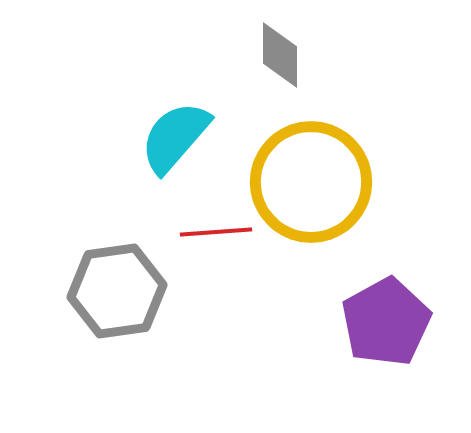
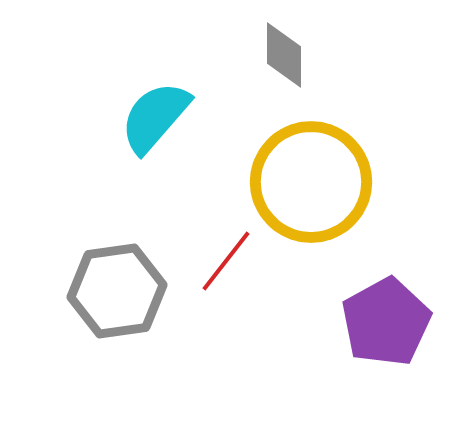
gray diamond: moved 4 px right
cyan semicircle: moved 20 px left, 20 px up
red line: moved 10 px right, 29 px down; rotated 48 degrees counterclockwise
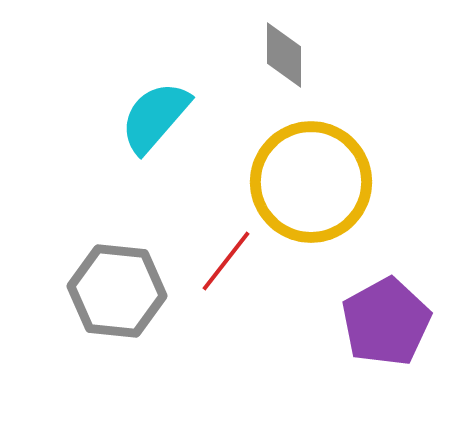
gray hexagon: rotated 14 degrees clockwise
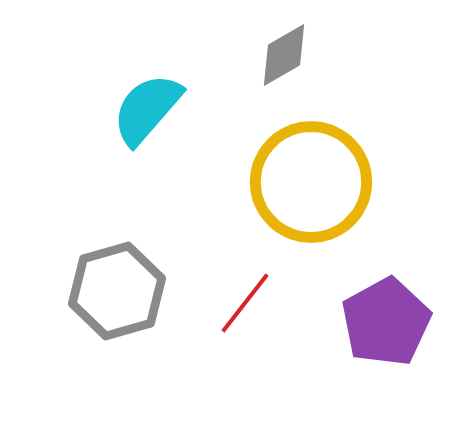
gray diamond: rotated 60 degrees clockwise
cyan semicircle: moved 8 px left, 8 px up
red line: moved 19 px right, 42 px down
gray hexagon: rotated 22 degrees counterclockwise
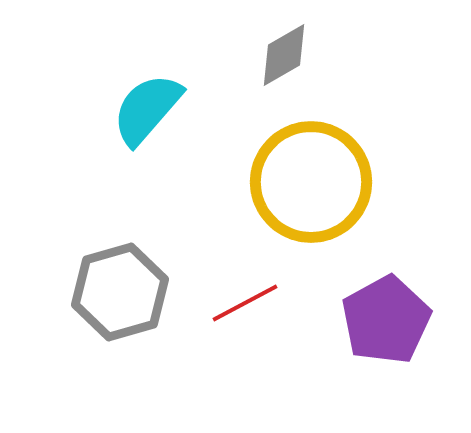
gray hexagon: moved 3 px right, 1 px down
red line: rotated 24 degrees clockwise
purple pentagon: moved 2 px up
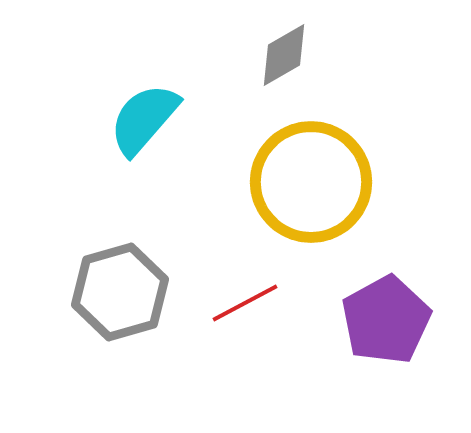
cyan semicircle: moved 3 px left, 10 px down
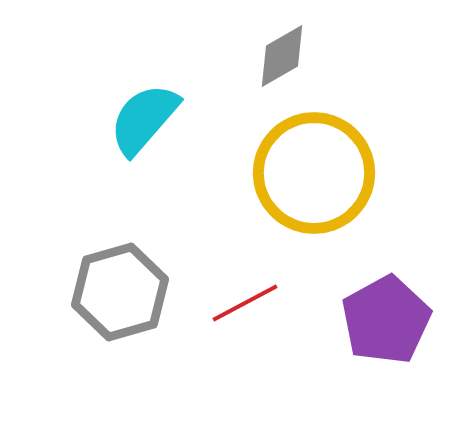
gray diamond: moved 2 px left, 1 px down
yellow circle: moved 3 px right, 9 px up
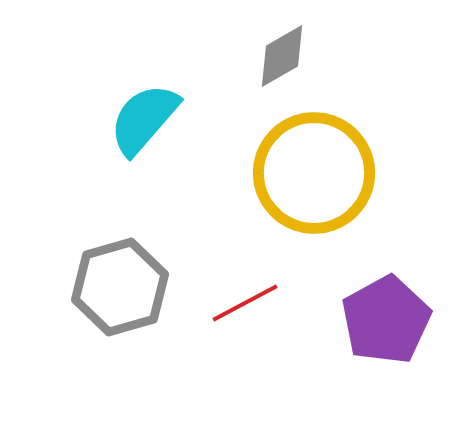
gray hexagon: moved 5 px up
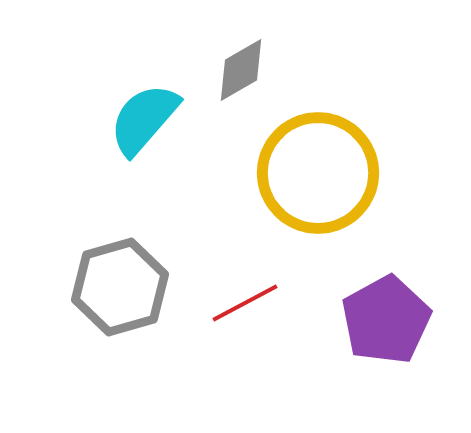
gray diamond: moved 41 px left, 14 px down
yellow circle: moved 4 px right
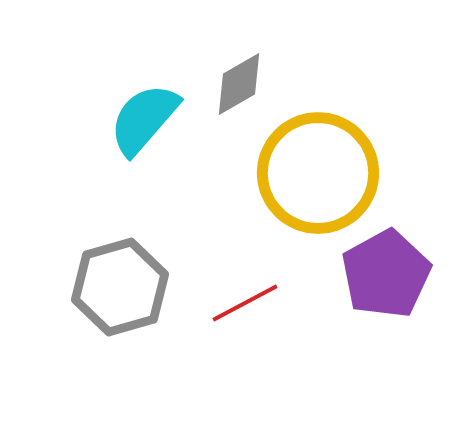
gray diamond: moved 2 px left, 14 px down
purple pentagon: moved 46 px up
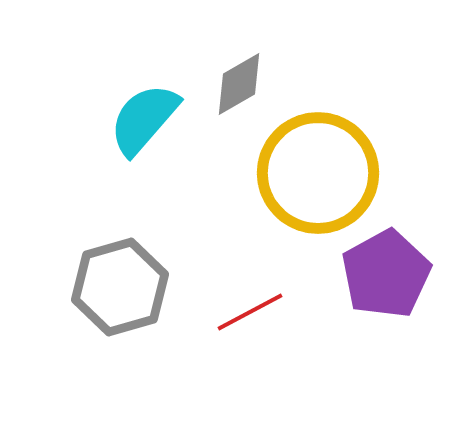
red line: moved 5 px right, 9 px down
